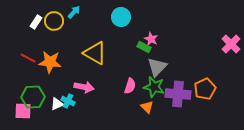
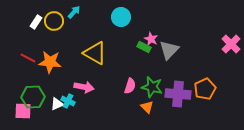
gray triangle: moved 12 px right, 17 px up
green star: moved 2 px left
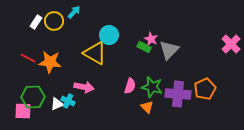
cyan circle: moved 12 px left, 18 px down
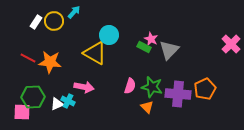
pink square: moved 1 px left, 1 px down
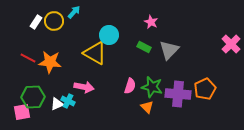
pink star: moved 17 px up
pink square: rotated 12 degrees counterclockwise
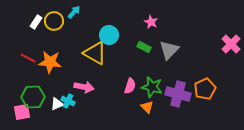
purple cross: rotated 10 degrees clockwise
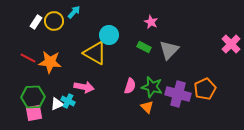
pink square: moved 12 px right, 1 px down
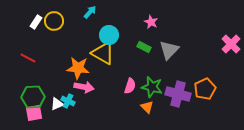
cyan arrow: moved 16 px right
yellow triangle: moved 8 px right
orange star: moved 28 px right, 6 px down
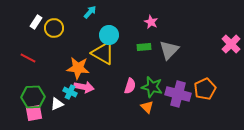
yellow circle: moved 7 px down
green rectangle: rotated 32 degrees counterclockwise
cyan cross: moved 2 px right, 9 px up
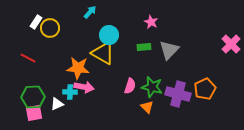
yellow circle: moved 4 px left
cyan cross: rotated 24 degrees counterclockwise
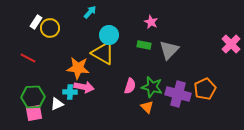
green rectangle: moved 2 px up; rotated 16 degrees clockwise
